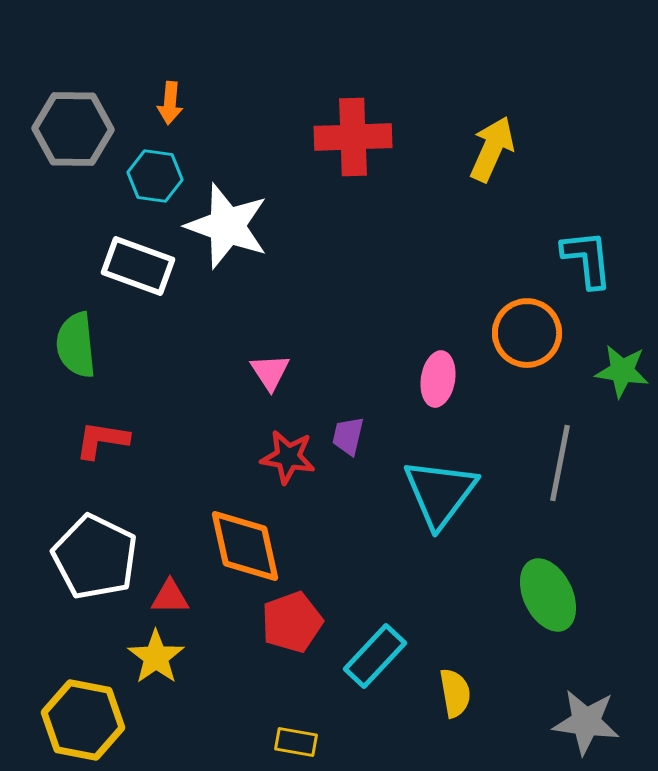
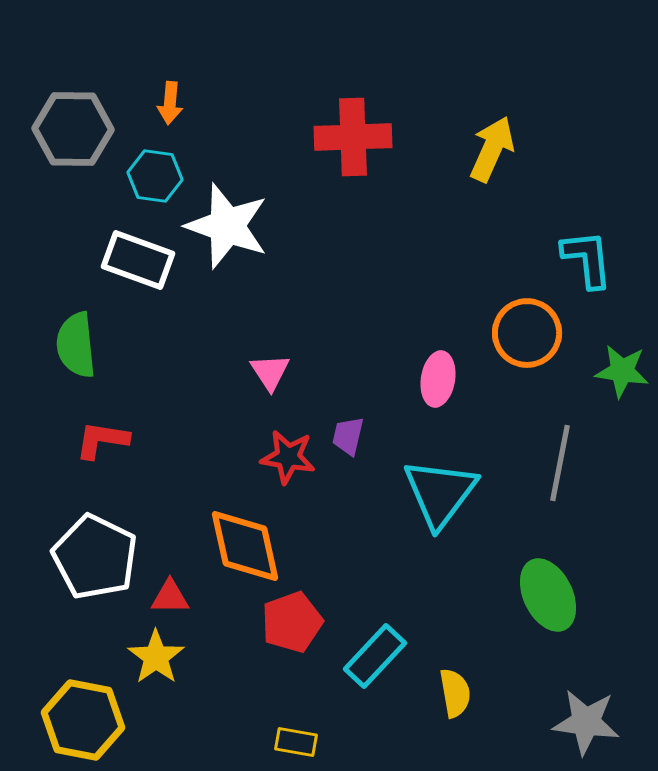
white rectangle: moved 6 px up
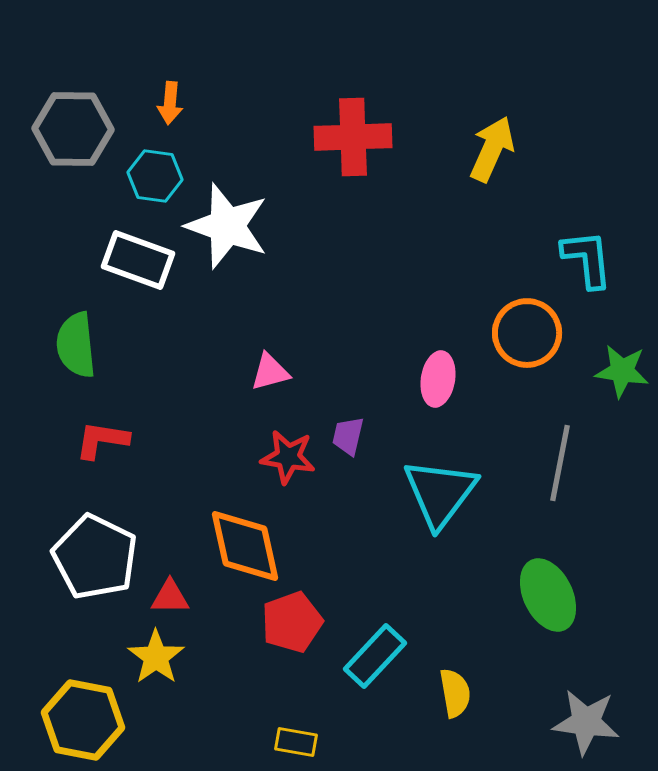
pink triangle: rotated 48 degrees clockwise
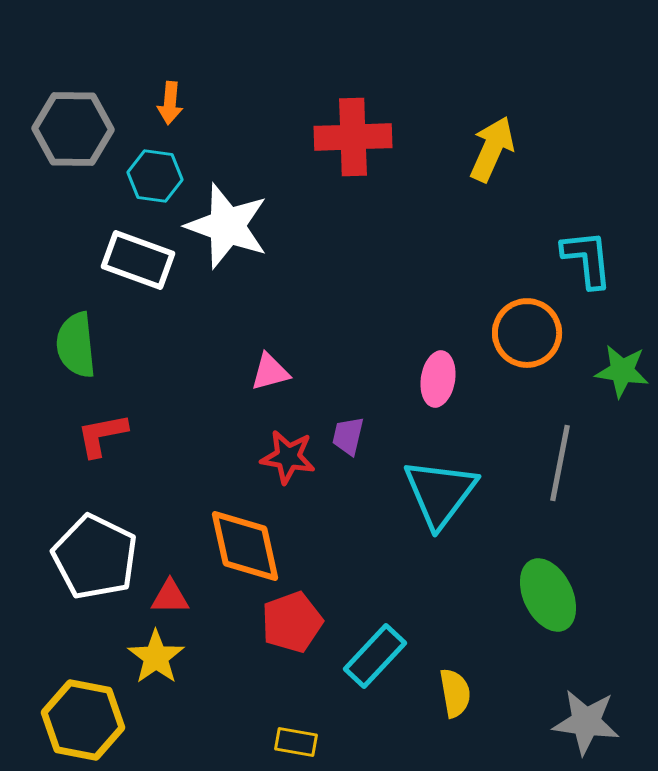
red L-shape: moved 5 px up; rotated 20 degrees counterclockwise
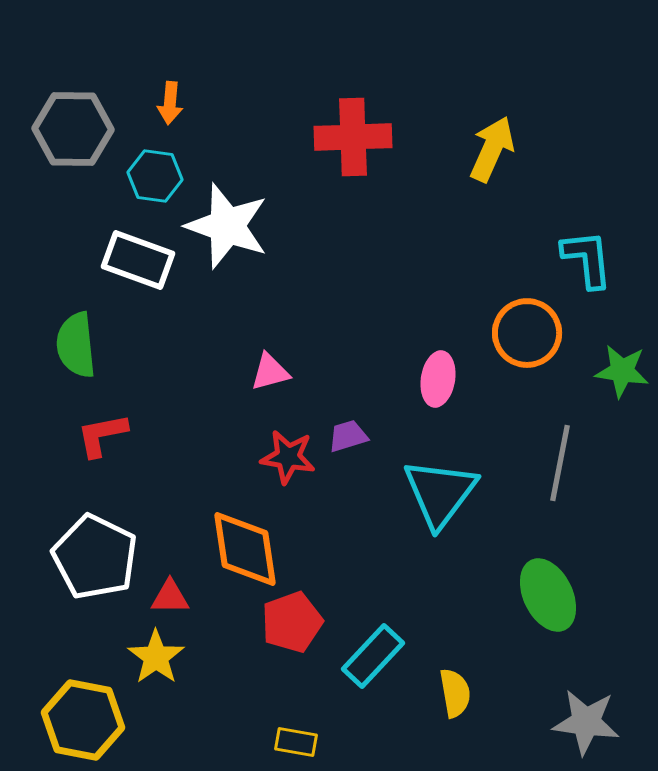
purple trapezoid: rotated 60 degrees clockwise
orange diamond: moved 3 px down; rotated 4 degrees clockwise
cyan rectangle: moved 2 px left
